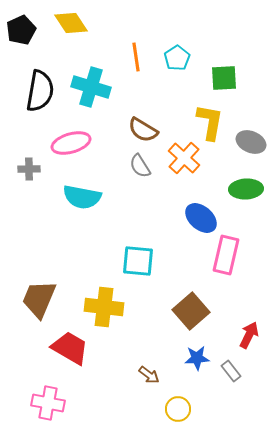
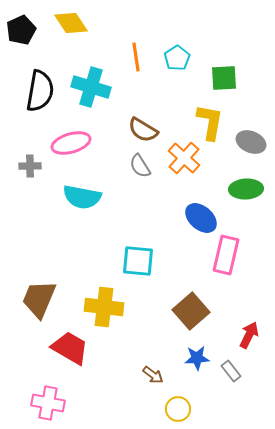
gray cross: moved 1 px right, 3 px up
brown arrow: moved 4 px right
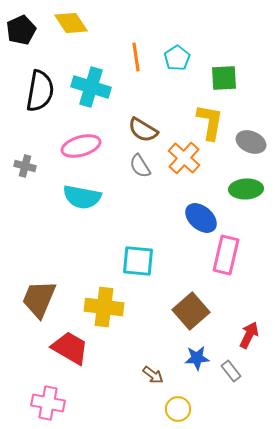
pink ellipse: moved 10 px right, 3 px down
gray cross: moved 5 px left; rotated 15 degrees clockwise
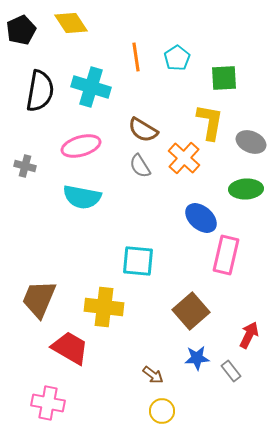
yellow circle: moved 16 px left, 2 px down
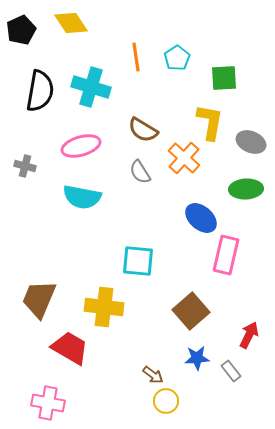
gray semicircle: moved 6 px down
yellow circle: moved 4 px right, 10 px up
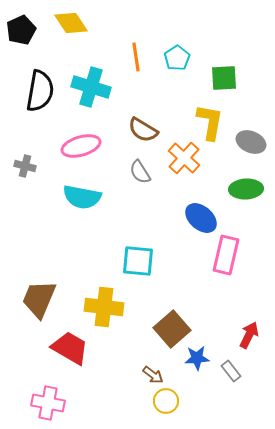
brown square: moved 19 px left, 18 px down
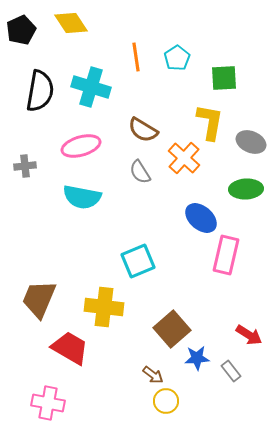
gray cross: rotated 20 degrees counterclockwise
cyan square: rotated 28 degrees counterclockwise
red arrow: rotated 96 degrees clockwise
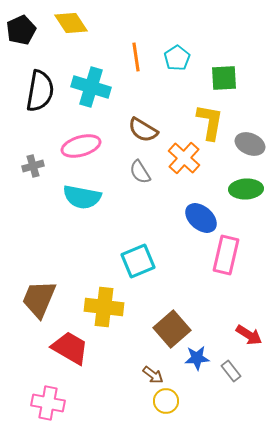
gray ellipse: moved 1 px left, 2 px down
gray cross: moved 8 px right; rotated 10 degrees counterclockwise
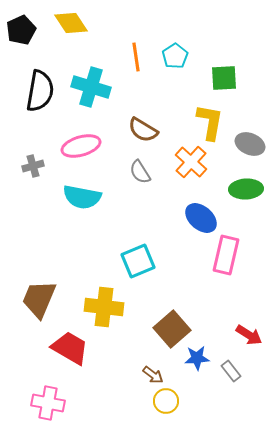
cyan pentagon: moved 2 px left, 2 px up
orange cross: moved 7 px right, 4 px down
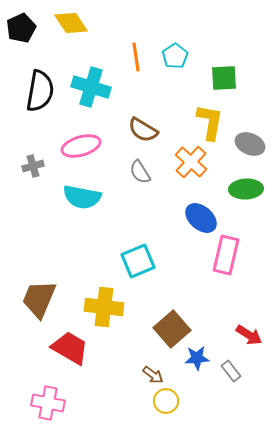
black pentagon: moved 2 px up
